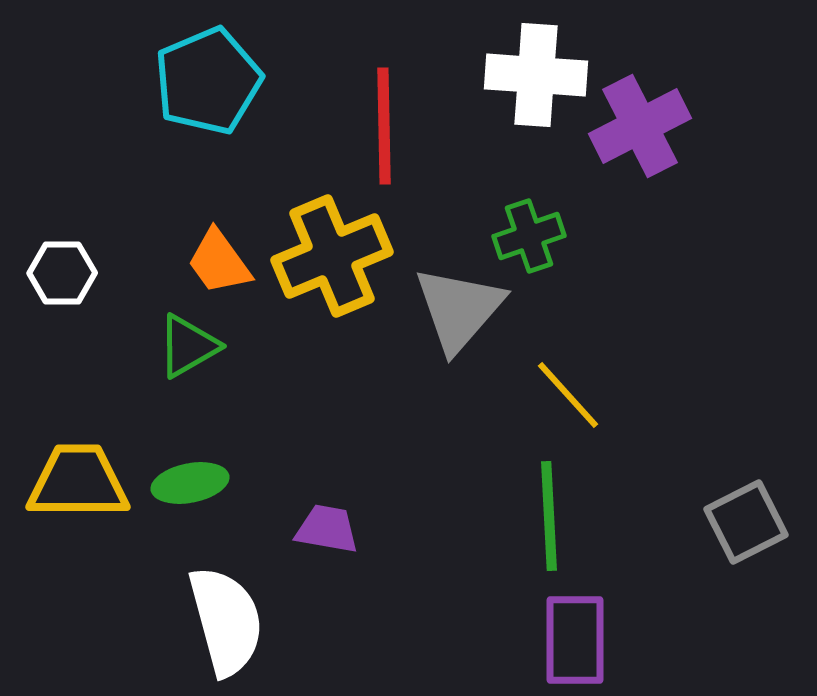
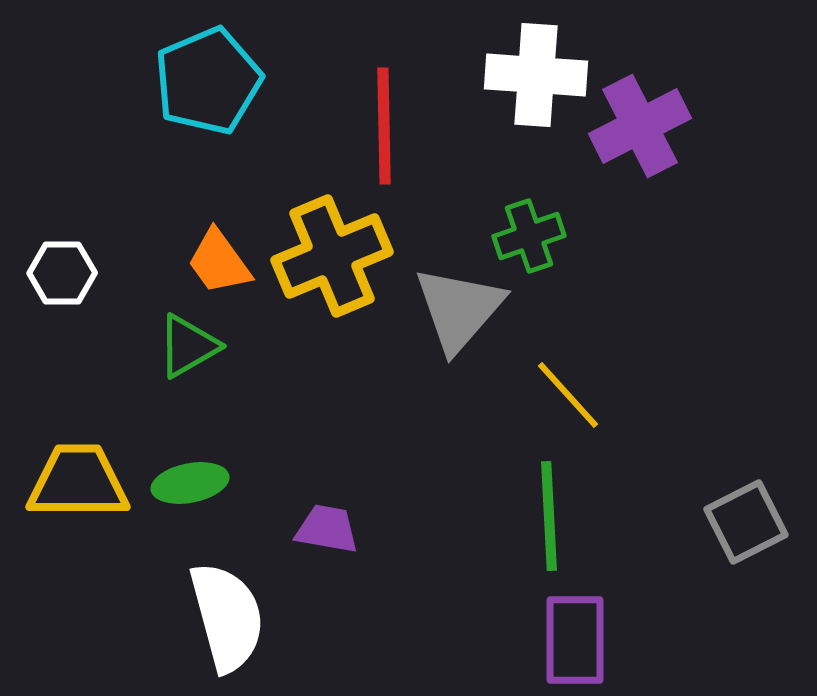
white semicircle: moved 1 px right, 4 px up
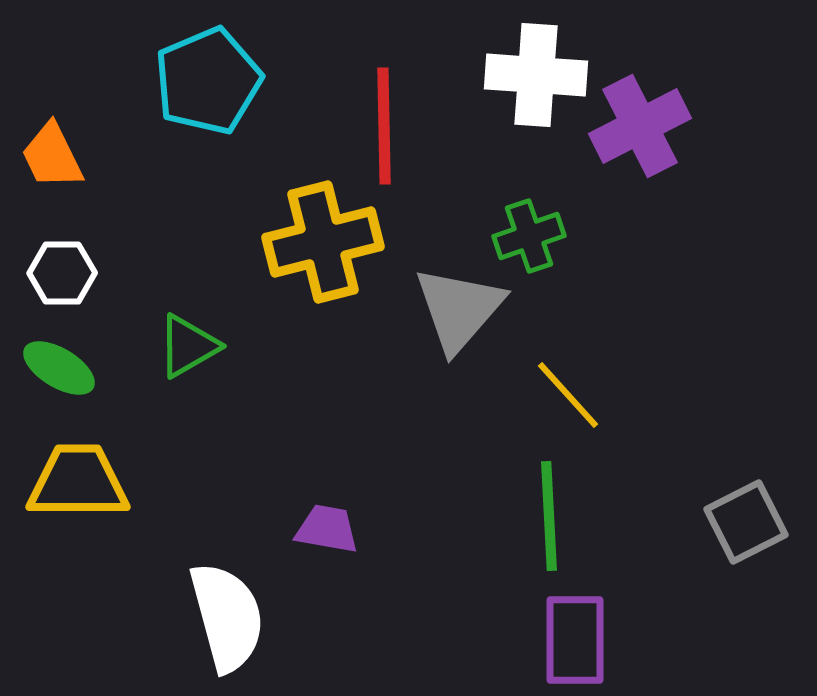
yellow cross: moved 9 px left, 14 px up; rotated 9 degrees clockwise
orange trapezoid: moved 167 px left, 106 px up; rotated 10 degrees clockwise
green ellipse: moved 131 px left, 115 px up; rotated 42 degrees clockwise
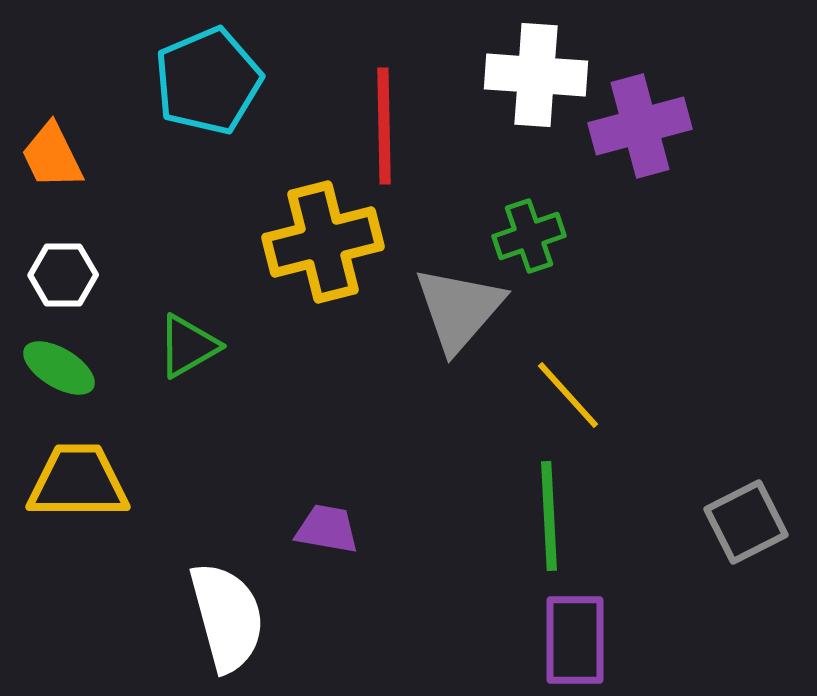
purple cross: rotated 12 degrees clockwise
white hexagon: moved 1 px right, 2 px down
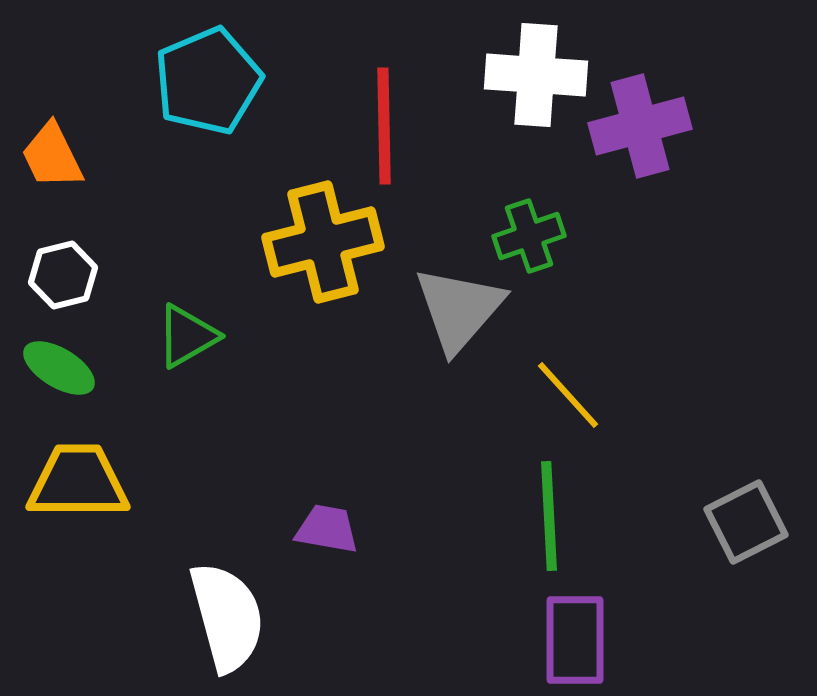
white hexagon: rotated 14 degrees counterclockwise
green triangle: moved 1 px left, 10 px up
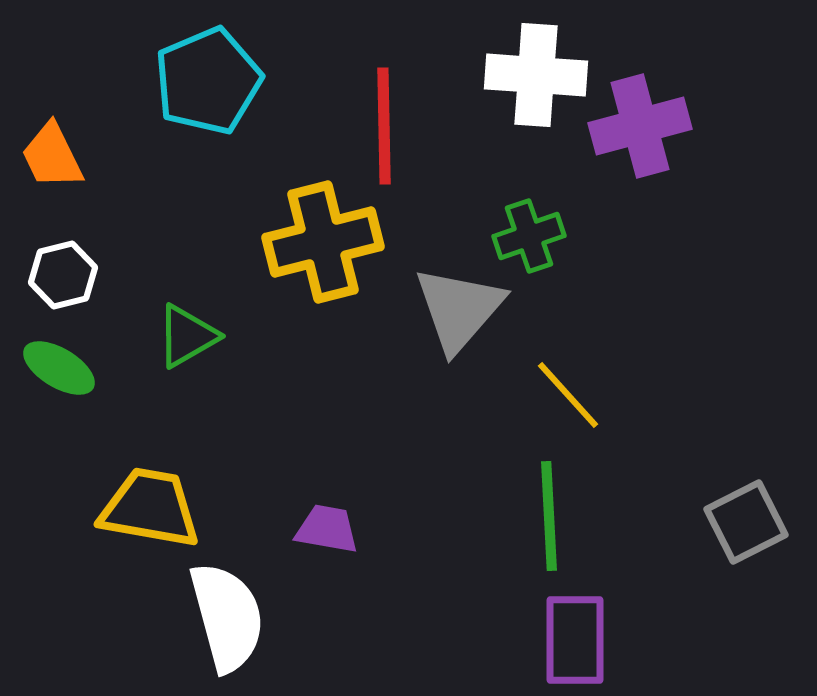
yellow trapezoid: moved 72 px right, 26 px down; rotated 10 degrees clockwise
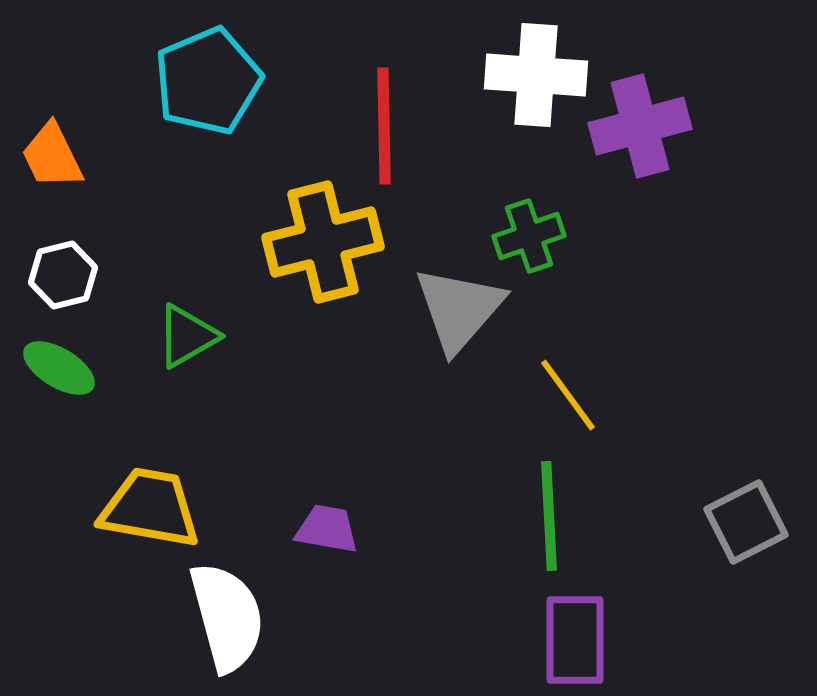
yellow line: rotated 6 degrees clockwise
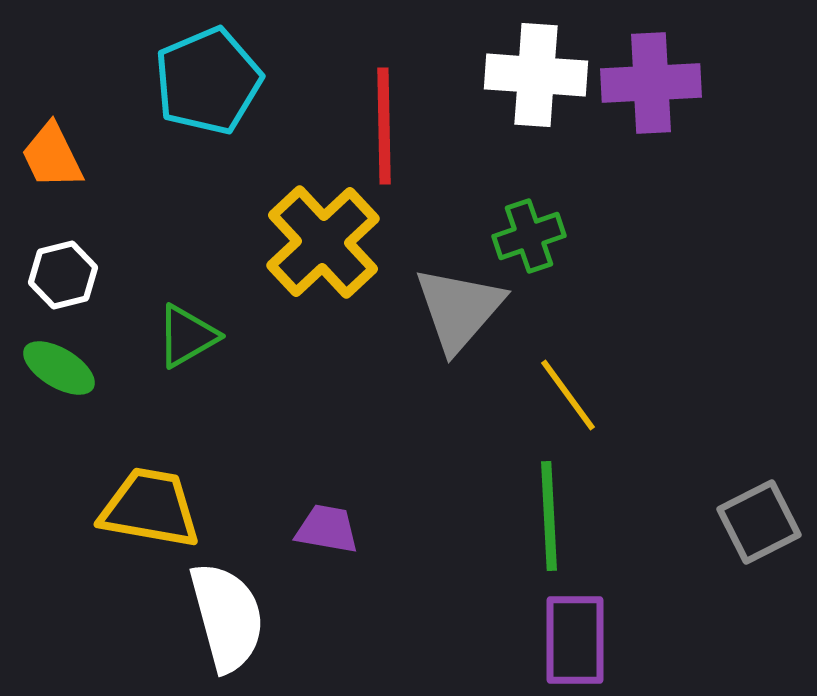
purple cross: moved 11 px right, 43 px up; rotated 12 degrees clockwise
yellow cross: rotated 29 degrees counterclockwise
gray square: moved 13 px right
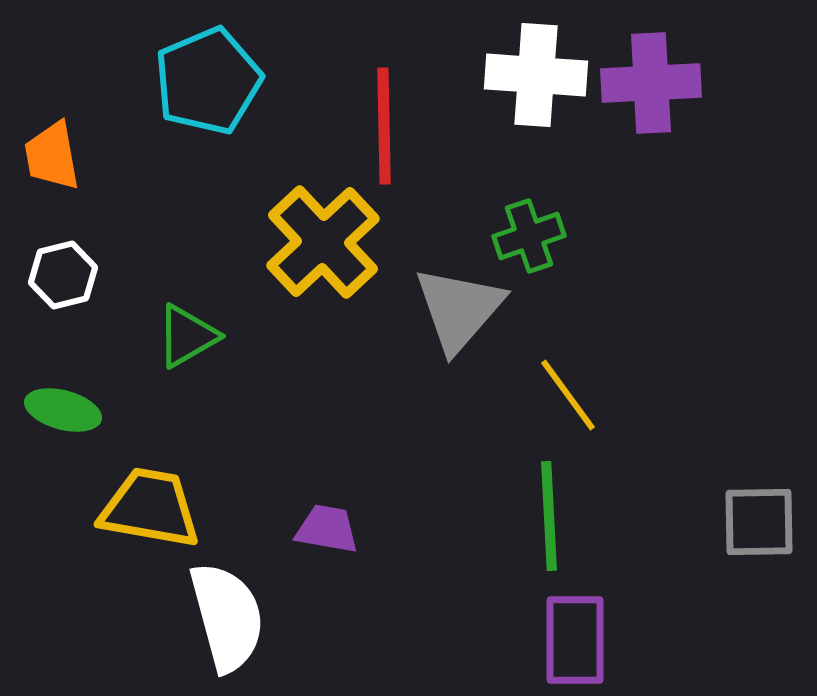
orange trapezoid: rotated 16 degrees clockwise
green ellipse: moved 4 px right, 42 px down; rotated 16 degrees counterclockwise
gray square: rotated 26 degrees clockwise
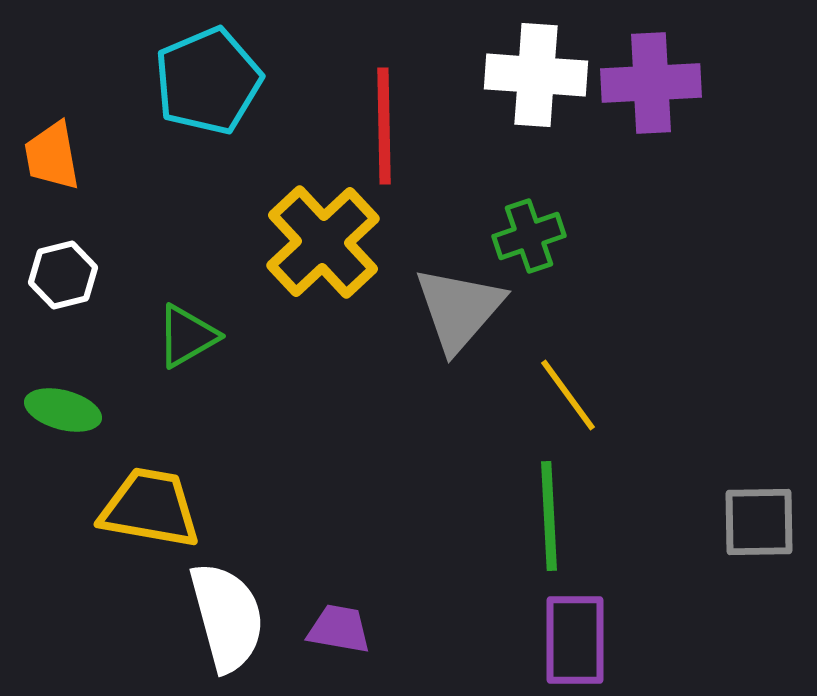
purple trapezoid: moved 12 px right, 100 px down
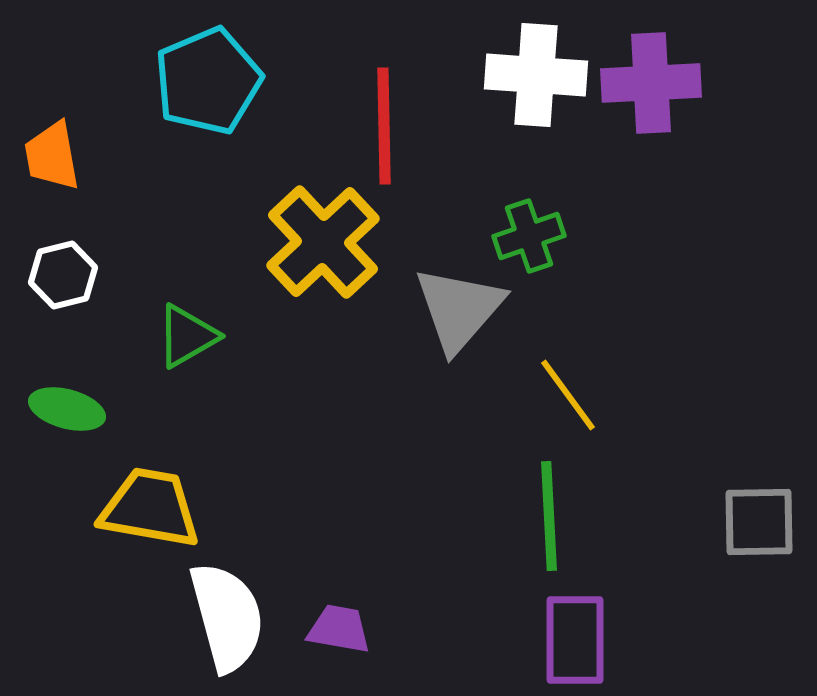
green ellipse: moved 4 px right, 1 px up
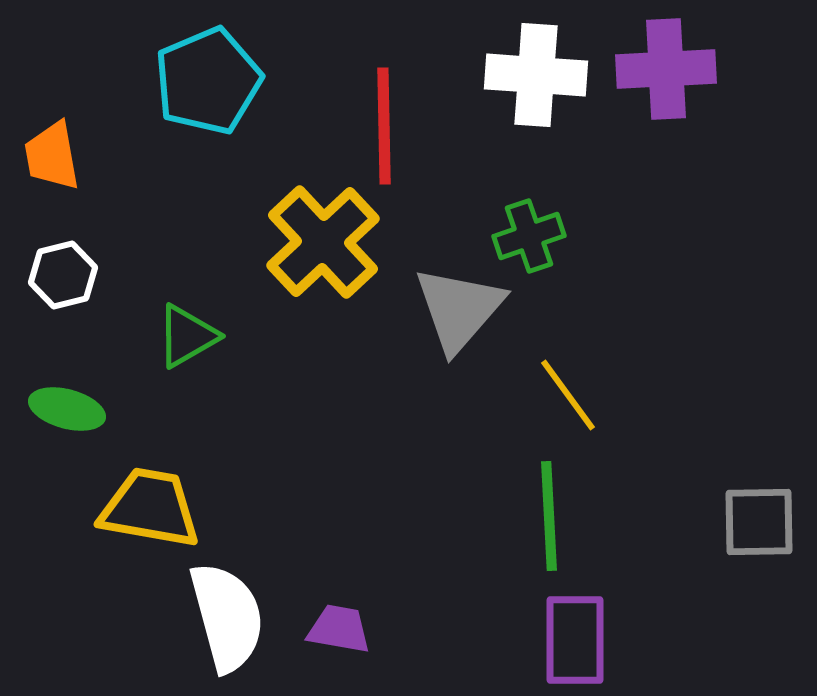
purple cross: moved 15 px right, 14 px up
